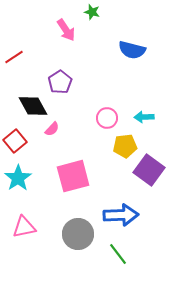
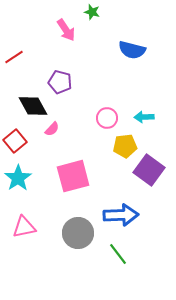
purple pentagon: rotated 25 degrees counterclockwise
gray circle: moved 1 px up
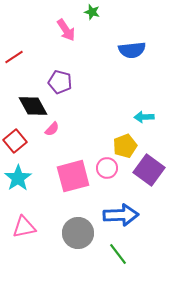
blue semicircle: rotated 20 degrees counterclockwise
pink circle: moved 50 px down
yellow pentagon: rotated 15 degrees counterclockwise
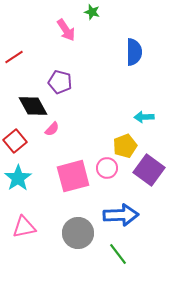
blue semicircle: moved 2 px right, 2 px down; rotated 84 degrees counterclockwise
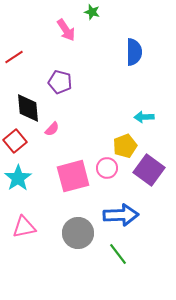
black diamond: moved 5 px left, 2 px down; rotated 24 degrees clockwise
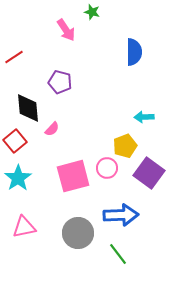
purple square: moved 3 px down
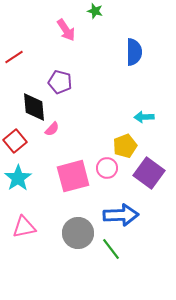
green star: moved 3 px right, 1 px up
black diamond: moved 6 px right, 1 px up
green line: moved 7 px left, 5 px up
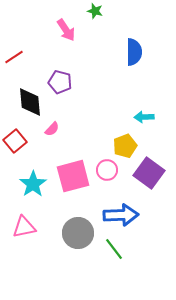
black diamond: moved 4 px left, 5 px up
pink circle: moved 2 px down
cyan star: moved 15 px right, 6 px down
green line: moved 3 px right
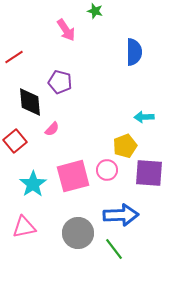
purple square: rotated 32 degrees counterclockwise
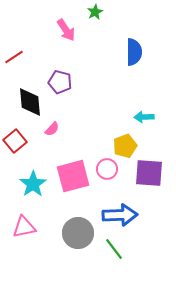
green star: moved 1 px down; rotated 28 degrees clockwise
pink circle: moved 1 px up
blue arrow: moved 1 px left
